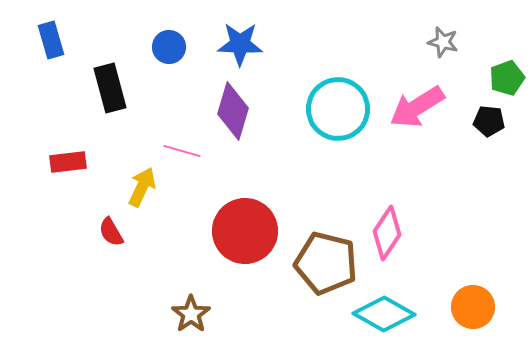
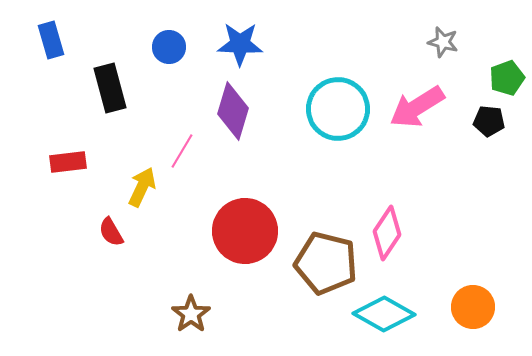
pink line: rotated 75 degrees counterclockwise
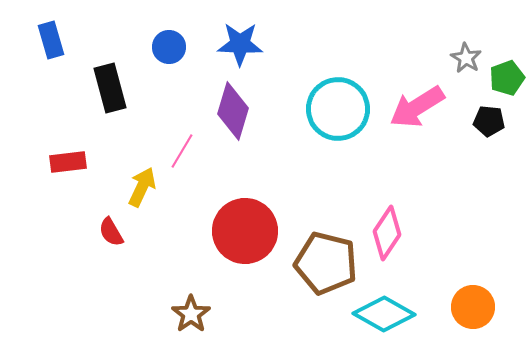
gray star: moved 23 px right, 16 px down; rotated 16 degrees clockwise
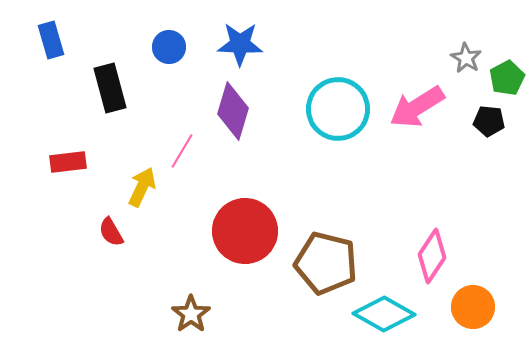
green pentagon: rotated 8 degrees counterclockwise
pink diamond: moved 45 px right, 23 px down
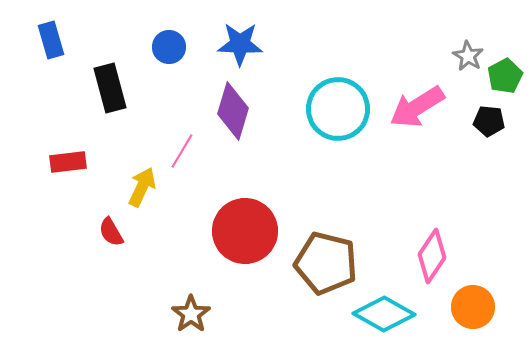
gray star: moved 2 px right, 2 px up
green pentagon: moved 2 px left, 2 px up
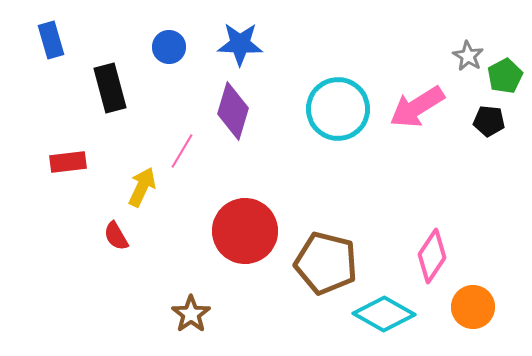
red semicircle: moved 5 px right, 4 px down
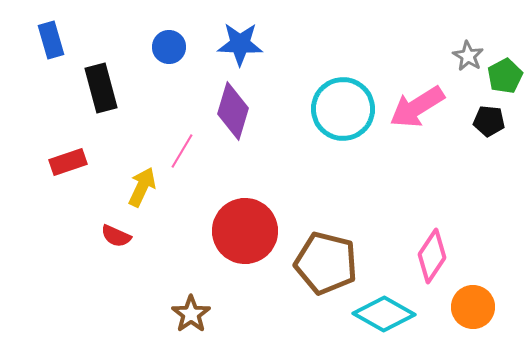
black rectangle: moved 9 px left
cyan circle: moved 5 px right
red rectangle: rotated 12 degrees counterclockwise
red semicircle: rotated 36 degrees counterclockwise
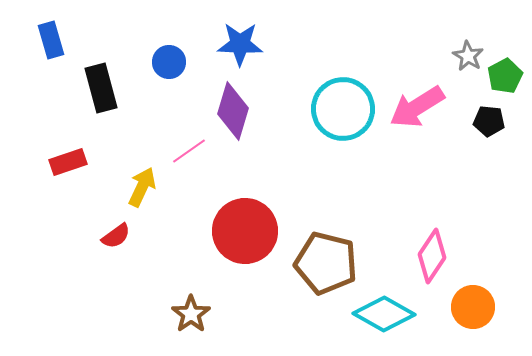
blue circle: moved 15 px down
pink line: moved 7 px right; rotated 24 degrees clockwise
red semicircle: rotated 60 degrees counterclockwise
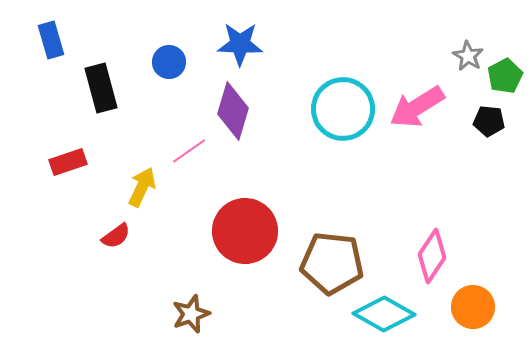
brown pentagon: moved 6 px right; rotated 8 degrees counterclockwise
brown star: rotated 15 degrees clockwise
